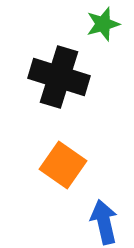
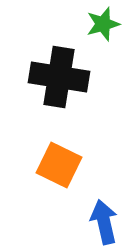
black cross: rotated 8 degrees counterclockwise
orange square: moved 4 px left; rotated 9 degrees counterclockwise
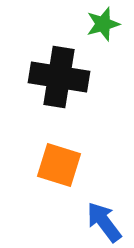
orange square: rotated 9 degrees counterclockwise
blue arrow: rotated 24 degrees counterclockwise
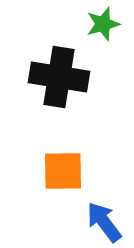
orange square: moved 4 px right, 6 px down; rotated 18 degrees counterclockwise
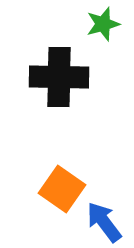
black cross: rotated 8 degrees counterclockwise
orange square: moved 1 px left, 18 px down; rotated 36 degrees clockwise
